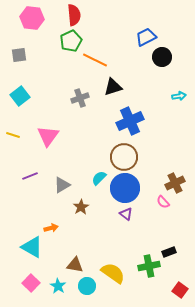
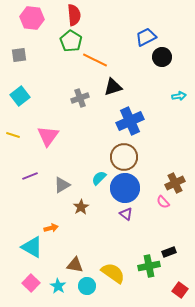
green pentagon: rotated 15 degrees counterclockwise
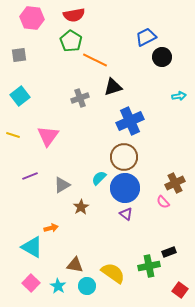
red semicircle: rotated 85 degrees clockwise
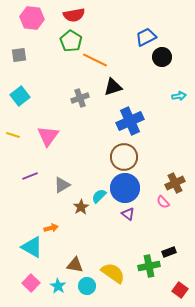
cyan semicircle: moved 18 px down
purple triangle: moved 2 px right
